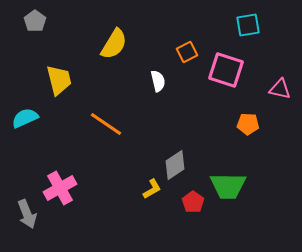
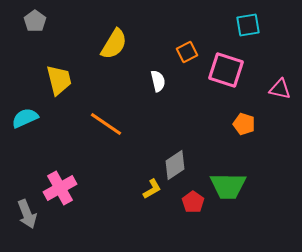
orange pentagon: moved 4 px left; rotated 15 degrees clockwise
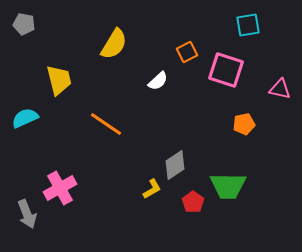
gray pentagon: moved 11 px left, 3 px down; rotated 25 degrees counterclockwise
white semicircle: rotated 60 degrees clockwise
orange pentagon: rotated 30 degrees counterclockwise
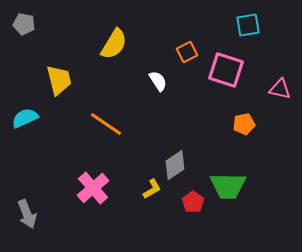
white semicircle: rotated 80 degrees counterclockwise
pink cross: moved 33 px right; rotated 12 degrees counterclockwise
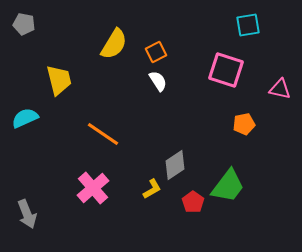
orange square: moved 31 px left
orange line: moved 3 px left, 10 px down
green trapezoid: rotated 54 degrees counterclockwise
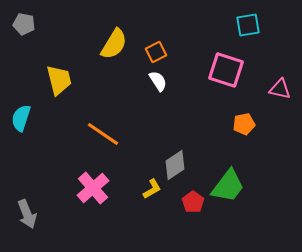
cyan semicircle: moved 4 px left; rotated 48 degrees counterclockwise
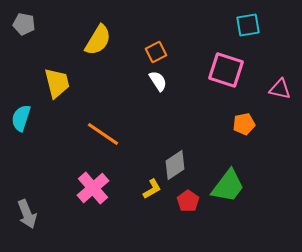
yellow semicircle: moved 16 px left, 4 px up
yellow trapezoid: moved 2 px left, 3 px down
red pentagon: moved 5 px left, 1 px up
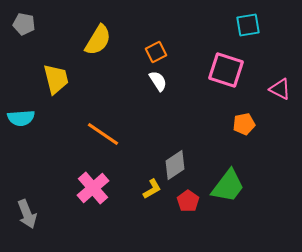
yellow trapezoid: moved 1 px left, 4 px up
pink triangle: rotated 15 degrees clockwise
cyan semicircle: rotated 112 degrees counterclockwise
